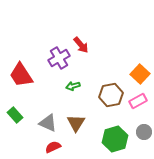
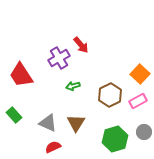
brown hexagon: moved 1 px left; rotated 15 degrees counterclockwise
green rectangle: moved 1 px left
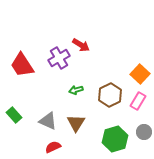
red arrow: rotated 18 degrees counterclockwise
red trapezoid: moved 1 px right, 10 px up
green arrow: moved 3 px right, 4 px down
pink rectangle: rotated 30 degrees counterclockwise
gray triangle: moved 2 px up
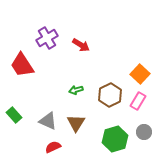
purple cross: moved 12 px left, 20 px up
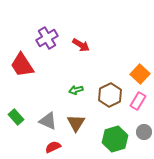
green rectangle: moved 2 px right, 2 px down
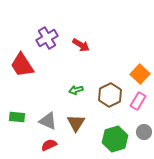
green rectangle: moved 1 px right; rotated 42 degrees counterclockwise
red semicircle: moved 4 px left, 2 px up
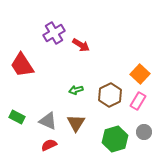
purple cross: moved 7 px right, 5 px up
green rectangle: rotated 21 degrees clockwise
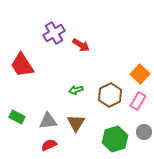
gray triangle: rotated 30 degrees counterclockwise
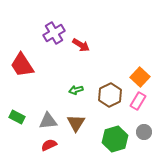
orange square: moved 3 px down
